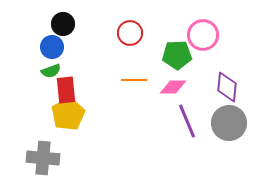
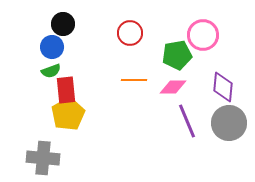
green pentagon: rotated 8 degrees counterclockwise
purple diamond: moved 4 px left
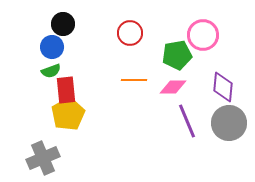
gray cross: rotated 28 degrees counterclockwise
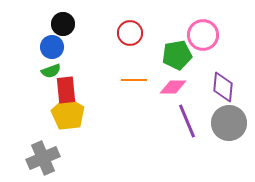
yellow pentagon: rotated 12 degrees counterclockwise
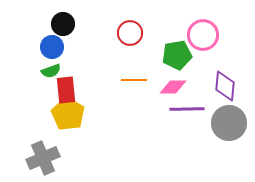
purple diamond: moved 2 px right, 1 px up
purple line: moved 12 px up; rotated 68 degrees counterclockwise
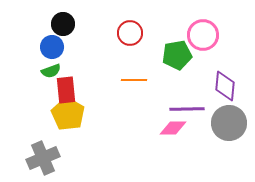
pink diamond: moved 41 px down
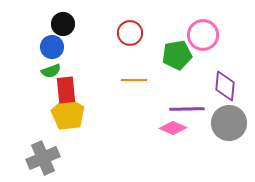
pink diamond: rotated 24 degrees clockwise
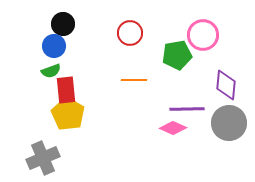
blue circle: moved 2 px right, 1 px up
purple diamond: moved 1 px right, 1 px up
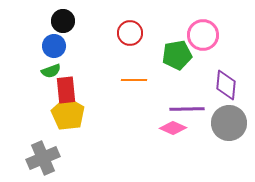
black circle: moved 3 px up
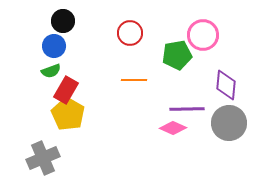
red rectangle: rotated 36 degrees clockwise
